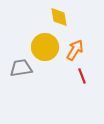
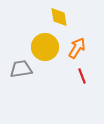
orange arrow: moved 2 px right, 2 px up
gray trapezoid: moved 1 px down
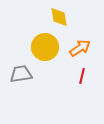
orange arrow: moved 3 px right; rotated 25 degrees clockwise
gray trapezoid: moved 5 px down
red line: rotated 35 degrees clockwise
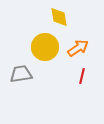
orange arrow: moved 2 px left
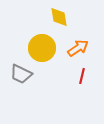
yellow circle: moved 3 px left, 1 px down
gray trapezoid: rotated 145 degrees counterclockwise
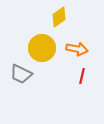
yellow diamond: rotated 65 degrees clockwise
orange arrow: moved 1 px left, 1 px down; rotated 45 degrees clockwise
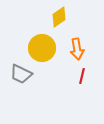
orange arrow: rotated 70 degrees clockwise
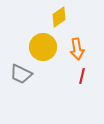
yellow circle: moved 1 px right, 1 px up
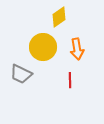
red line: moved 12 px left, 4 px down; rotated 14 degrees counterclockwise
